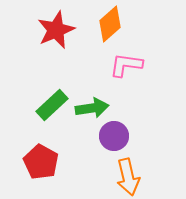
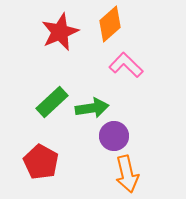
red star: moved 4 px right, 2 px down
pink L-shape: rotated 36 degrees clockwise
green rectangle: moved 3 px up
orange arrow: moved 1 px left, 3 px up
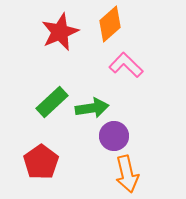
red pentagon: rotated 8 degrees clockwise
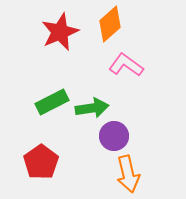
pink L-shape: rotated 8 degrees counterclockwise
green rectangle: rotated 16 degrees clockwise
orange arrow: moved 1 px right
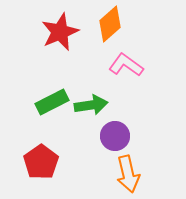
green arrow: moved 1 px left, 3 px up
purple circle: moved 1 px right
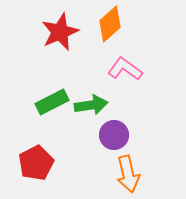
pink L-shape: moved 1 px left, 4 px down
purple circle: moved 1 px left, 1 px up
red pentagon: moved 5 px left, 1 px down; rotated 8 degrees clockwise
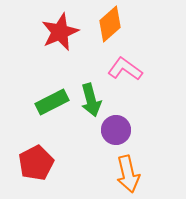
green arrow: moved 5 px up; rotated 84 degrees clockwise
purple circle: moved 2 px right, 5 px up
